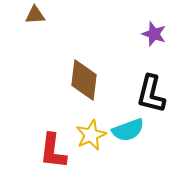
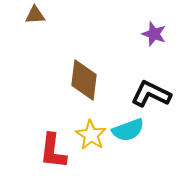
black L-shape: rotated 102 degrees clockwise
yellow star: rotated 16 degrees counterclockwise
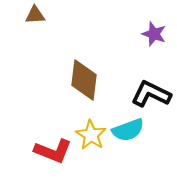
red L-shape: rotated 75 degrees counterclockwise
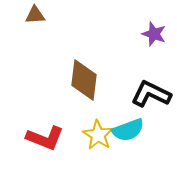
yellow star: moved 7 px right
red L-shape: moved 8 px left, 13 px up
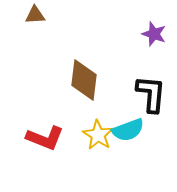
black L-shape: rotated 69 degrees clockwise
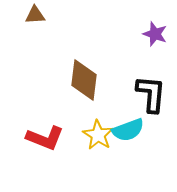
purple star: moved 1 px right
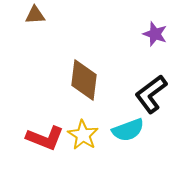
black L-shape: rotated 132 degrees counterclockwise
yellow star: moved 15 px left
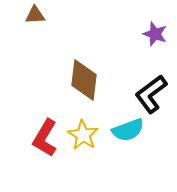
red L-shape: rotated 99 degrees clockwise
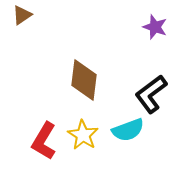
brown triangle: moved 13 px left; rotated 30 degrees counterclockwise
purple star: moved 7 px up
red L-shape: moved 1 px left, 3 px down
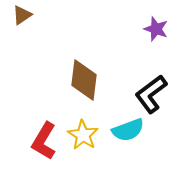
purple star: moved 1 px right, 2 px down
